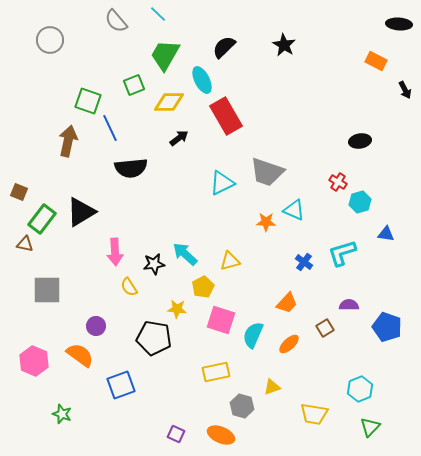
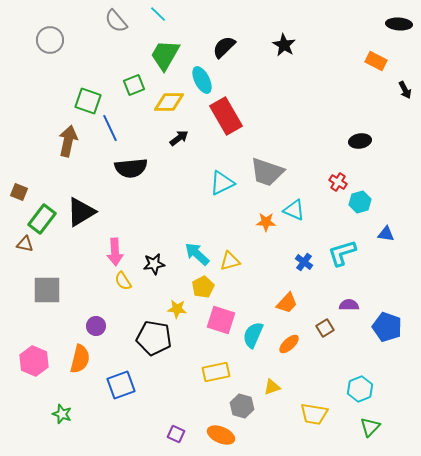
cyan arrow at (185, 254): moved 12 px right
yellow semicircle at (129, 287): moved 6 px left, 6 px up
orange semicircle at (80, 355): moved 4 px down; rotated 68 degrees clockwise
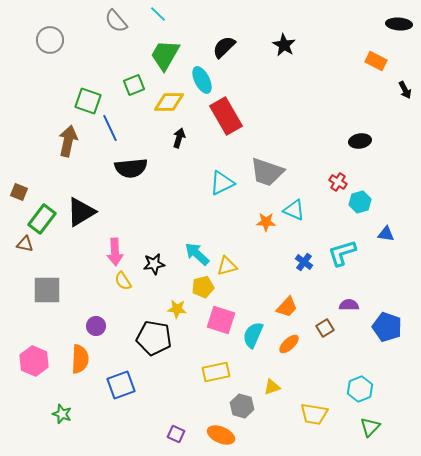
black arrow at (179, 138): rotated 36 degrees counterclockwise
yellow triangle at (230, 261): moved 3 px left, 5 px down
yellow pentagon at (203, 287): rotated 15 degrees clockwise
orange trapezoid at (287, 303): moved 4 px down
orange semicircle at (80, 359): rotated 12 degrees counterclockwise
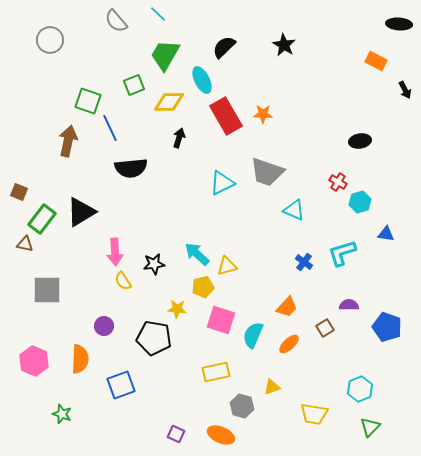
orange star at (266, 222): moved 3 px left, 108 px up
purple circle at (96, 326): moved 8 px right
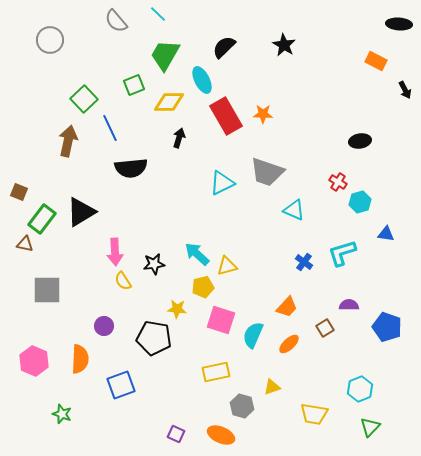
green square at (88, 101): moved 4 px left, 2 px up; rotated 28 degrees clockwise
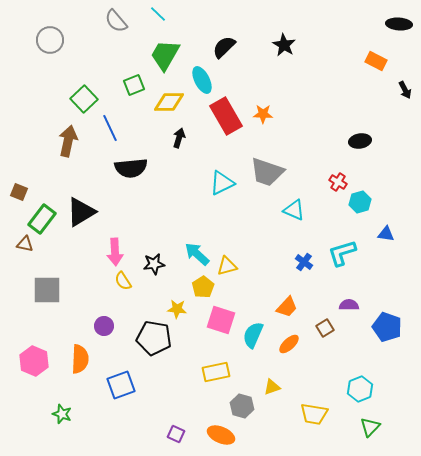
yellow pentagon at (203, 287): rotated 20 degrees counterclockwise
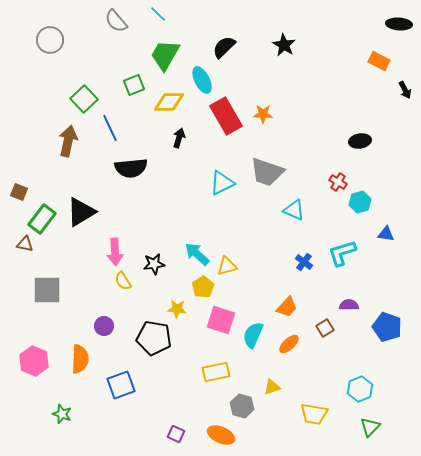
orange rectangle at (376, 61): moved 3 px right
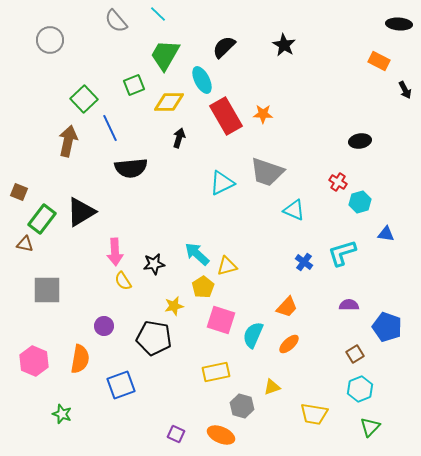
yellow star at (177, 309): moved 3 px left, 3 px up; rotated 18 degrees counterclockwise
brown square at (325, 328): moved 30 px right, 26 px down
orange semicircle at (80, 359): rotated 8 degrees clockwise
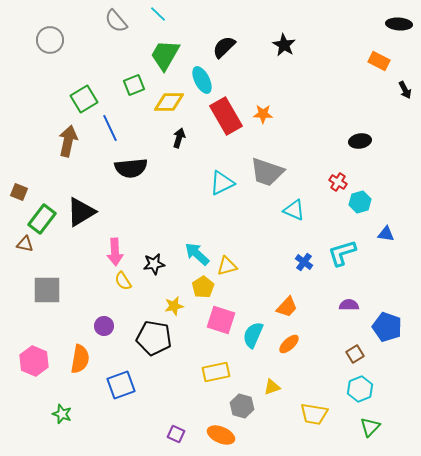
green square at (84, 99): rotated 12 degrees clockwise
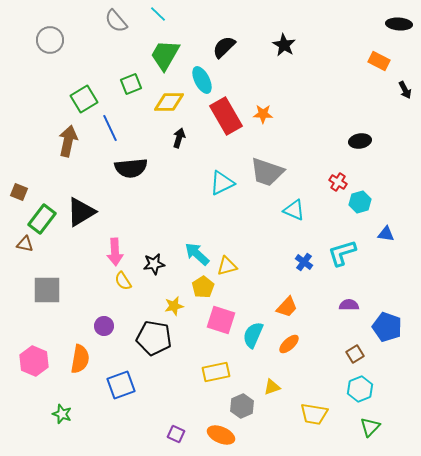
green square at (134, 85): moved 3 px left, 1 px up
gray hexagon at (242, 406): rotated 20 degrees clockwise
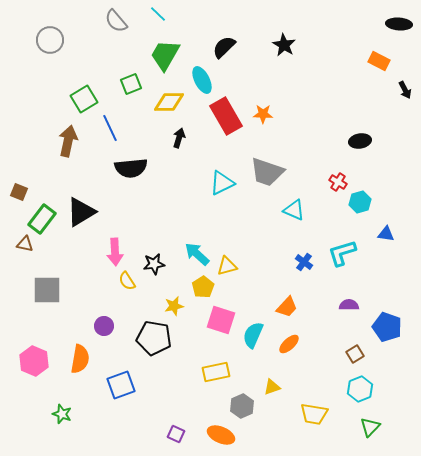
yellow semicircle at (123, 281): moved 4 px right
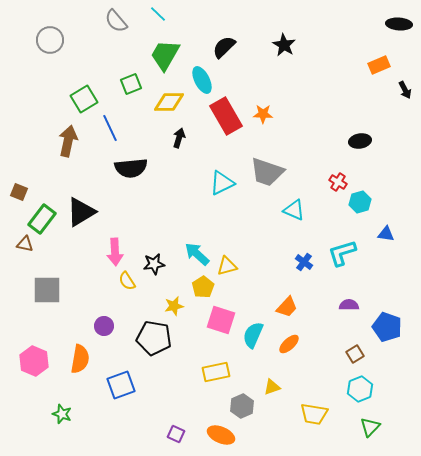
orange rectangle at (379, 61): moved 4 px down; rotated 50 degrees counterclockwise
